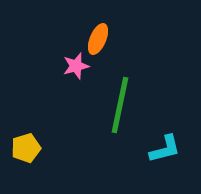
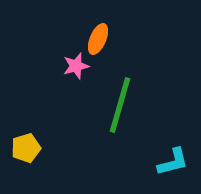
green line: rotated 4 degrees clockwise
cyan L-shape: moved 8 px right, 13 px down
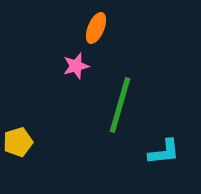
orange ellipse: moved 2 px left, 11 px up
yellow pentagon: moved 8 px left, 6 px up
cyan L-shape: moved 9 px left, 10 px up; rotated 8 degrees clockwise
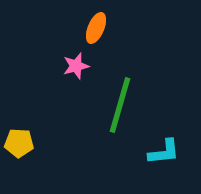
yellow pentagon: moved 1 px right, 1 px down; rotated 20 degrees clockwise
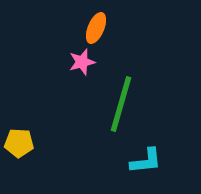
pink star: moved 6 px right, 4 px up
green line: moved 1 px right, 1 px up
cyan L-shape: moved 18 px left, 9 px down
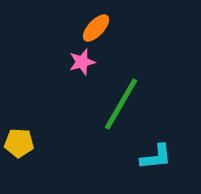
orange ellipse: rotated 20 degrees clockwise
green line: rotated 14 degrees clockwise
cyan L-shape: moved 10 px right, 4 px up
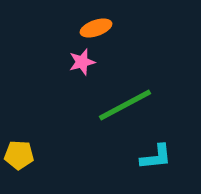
orange ellipse: rotated 28 degrees clockwise
green line: moved 4 px right, 1 px down; rotated 32 degrees clockwise
yellow pentagon: moved 12 px down
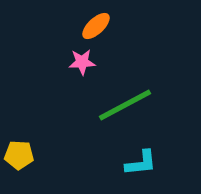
orange ellipse: moved 2 px up; rotated 24 degrees counterclockwise
pink star: rotated 12 degrees clockwise
cyan L-shape: moved 15 px left, 6 px down
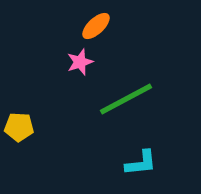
pink star: moved 2 px left; rotated 16 degrees counterclockwise
green line: moved 1 px right, 6 px up
yellow pentagon: moved 28 px up
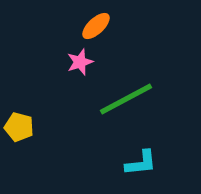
yellow pentagon: rotated 12 degrees clockwise
